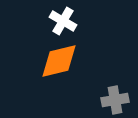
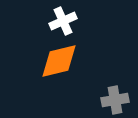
white cross: rotated 36 degrees clockwise
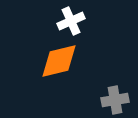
white cross: moved 8 px right
